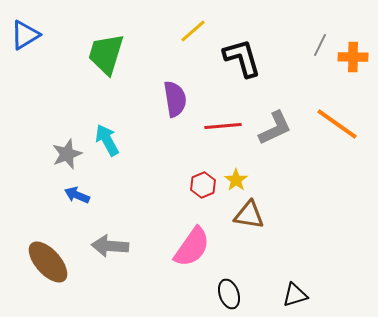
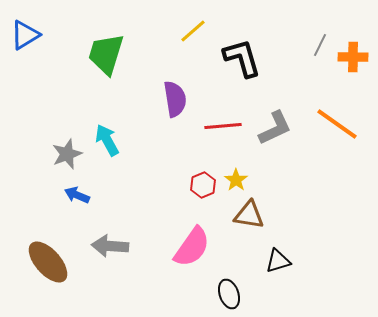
black triangle: moved 17 px left, 34 px up
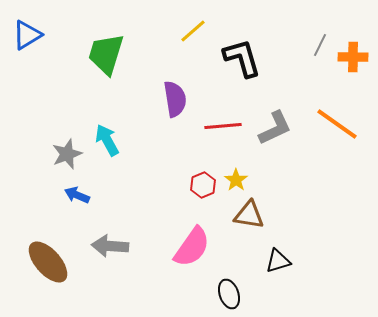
blue triangle: moved 2 px right
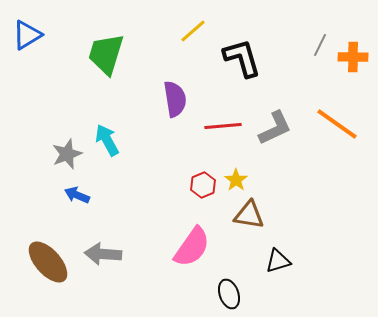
gray arrow: moved 7 px left, 8 px down
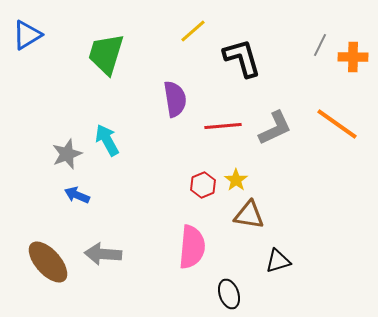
pink semicircle: rotated 30 degrees counterclockwise
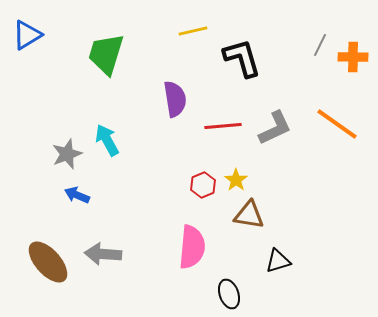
yellow line: rotated 28 degrees clockwise
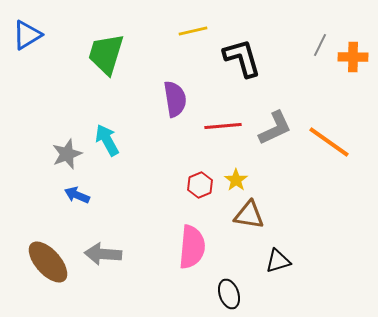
orange line: moved 8 px left, 18 px down
red hexagon: moved 3 px left
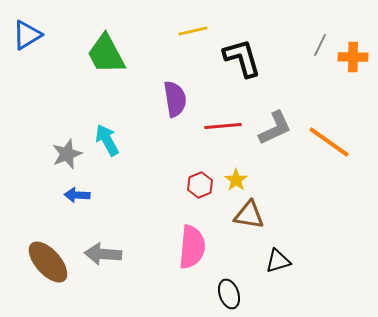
green trapezoid: rotated 45 degrees counterclockwise
blue arrow: rotated 20 degrees counterclockwise
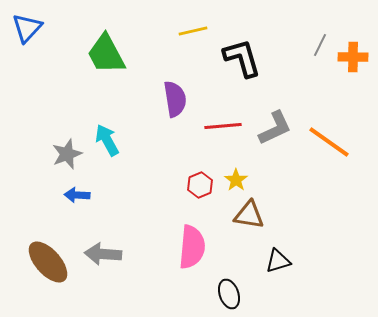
blue triangle: moved 7 px up; rotated 16 degrees counterclockwise
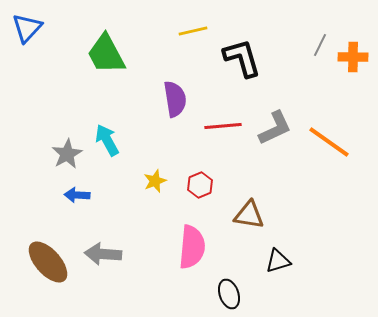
gray star: rotated 8 degrees counterclockwise
yellow star: moved 81 px left, 1 px down; rotated 15 degrees clockwise
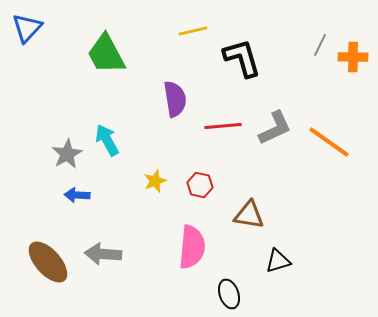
red hexagon: rotated 25 degrees counterclockwise
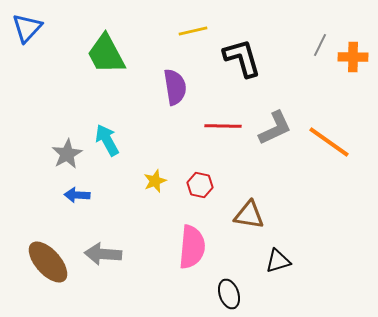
purple semicircle: moved 12 px up
red line: rotated 6 degrees clockwise
